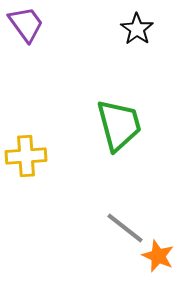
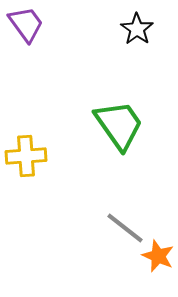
green trapezoid: rotated 20 degrees counterclockwise
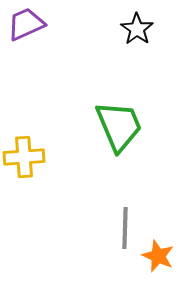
purple trapezoid: rotated 78 degrees counterclockwise
green trapezoid: moved 1 px down; rotated 12 degrees clockwise
yellow cross: moved 2 px left, 1 px down
gray line: rotated 54 degrees clockwise
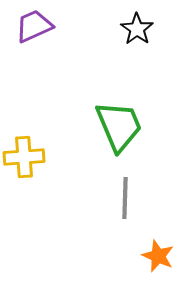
purple trapezoid: moved 8 px right, 2 px down
gray line: moved 30 px up
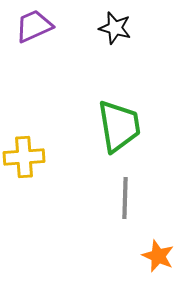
black star: moved 22 px left, 1 px up; rotated 20 degrees counterclockwise
green trapezoid: rotated 14 degrees clockwise
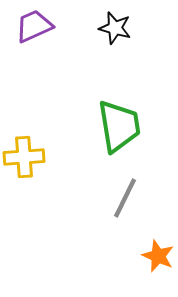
gray line: rotated 24 degrees clockwise
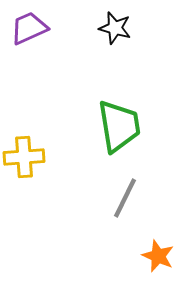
purple trapezoid: moved 5 px left, 2 px down
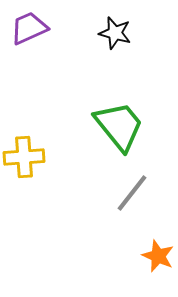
black star: moved 5 px down
green trapezoid: rotated 30 degrees counterclockwise
gray line: moved 7 px right, 5 px up; rotated 12 degrees clockwise
